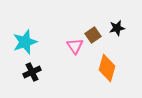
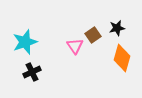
orange diamond: moved 15 px right, 10 px up
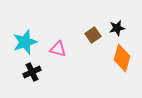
pink triangle: moved 17 px left, 3 px down; rotated 42 degrees counterclockwise
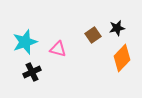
orange diamond: rotated 28 degrees clockwise
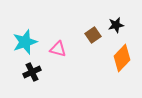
black star: moved 1 px left, 3 px up
